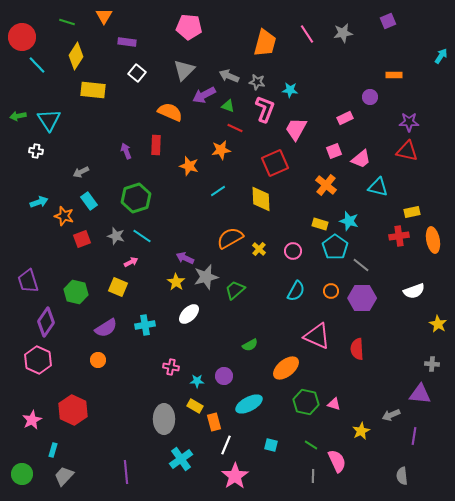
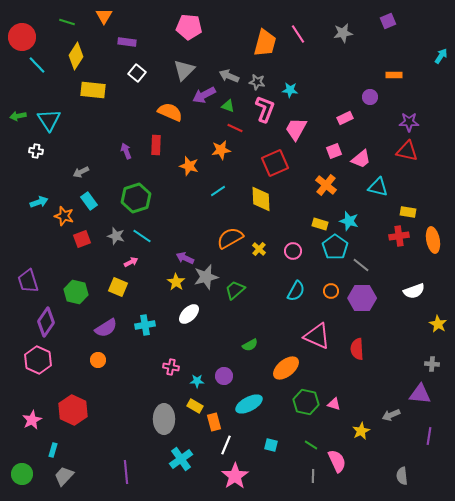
pink line at (307, 34): moved 9 px left
yellow rectangle at (412, 212): moved 4 px left; rotated 21 degrees clockwise
purple line at (414, 436): moved 15 px right
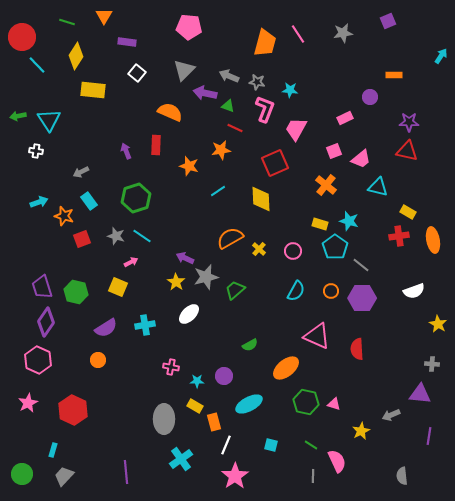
purple arrow at (204, 95): moved 1 px right, 2 px up; rotated 40 degrees clockwise
yellow rectangle at (408, 212): rotated 21 degrees clockwise
purple trapezoid at (28, 281): moved 14 px right, 6 px down
pink star at (32, 420): moved 4 px left, 17 px up
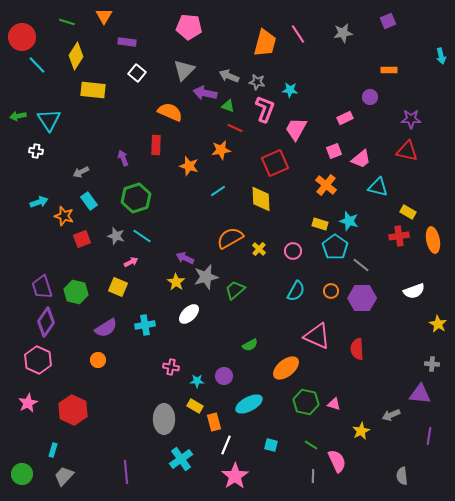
cyan arrow at (441, 56): rotated 133 degrees clockwise
orange rectangle at (394, 75): moved 5 px left, 5 px up
purple star at (409, 122): moved 2 px right, 3 px up
purple arrow at (126, 151): moved 3 px left, 7 px down
